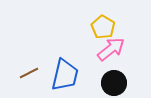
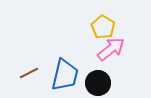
black circle: moved 16 px left
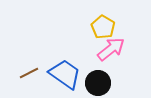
blue trapezoid: moved 1 px up; rotated 68 degrees counterclockwise
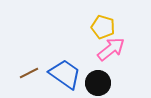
yellow pentagon: rotated 15 degrees counterclockwise
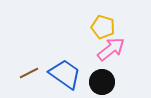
black circle: moved 4 px right, 1 px up
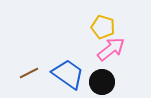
blue trapezoid: moved 3 px right
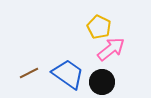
yellow pentagon: moved 4 px left; rotated 10 degrees clockwise
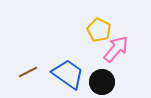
yellow pentagon: moved 3 px down
pink arrow: moved 5 px right; rotated 12 degrees counterclockwise
brown line: moved 1 px left, 1 px up
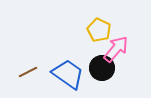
black circle: moved 14 px up
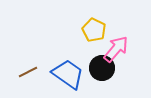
yellow pentagon: moved 5 px left
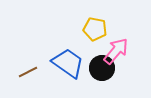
yellow pentagon: moved 1 px right, 1 px up; rotated 15 degrees counterclockwise
pink arrow: moved 2 px down
blue trapezoid: moved 11 px up
